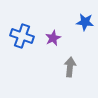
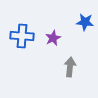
blue cross: rotated 15 degrees counterclockwise
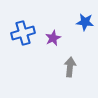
blue cross: moved 1 px right, 3 px up; rotated 20 degrees counterclockwise
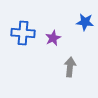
blue cross: rotated 20 degrees clockwise
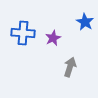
blue star: rotated 24 degrees clockwise
gray arrow: rotated 12 degrees clockwise
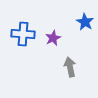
blue cross: moved 1 px down
gray arrow: rotated 30 degrees counterclockwise
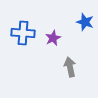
blue star: rotated 12 degrees counterclockwise
blue cross: moved 1 px up
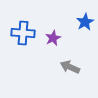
blue star: rotated 24 degrees clockwise
gray arrow: rotated 54 degrees counterclockwise
